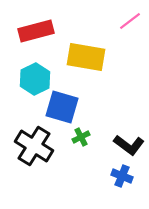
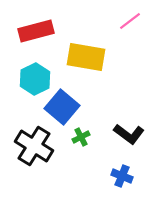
blue square: rotated 24 degrees clockwise
black L-shape: moved 11 px up
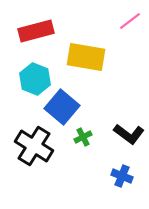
cyan hexagon: rotated 12 degrees counterclockwise
green cross: moved 2 px right
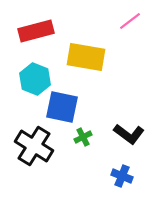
blue square: rotated 28 degrees counterclockwise
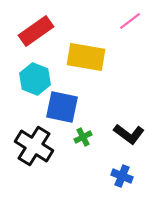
red rectangle: rotated 20 degrees counterclockwise
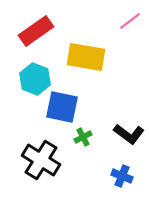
black cross: moved 7 px right, 14 px down
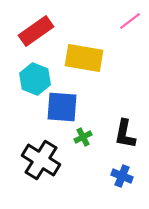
yellow rectangle: moved 2 px left, 1 px down
blue square: rotated 8 degrees counterclockwise
black L-shape: moved 4 px left; rotated 64 degrees clockwise
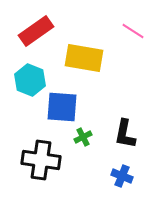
pink line: moved 3 px right, 10 px down; rotated 70 degrees clockwise
cyan hexagon: moved 5 px left, 1 px down
black cross: rotated 24 degrees counterclockwise
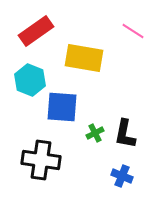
green cross: moved 12 px right, 4 px up
